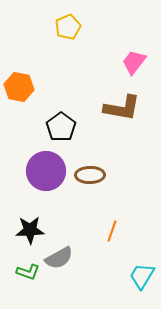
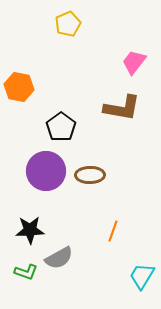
yellow pentagon: moved 3 px up
orange line: moved 1 px right
green L-shape: moved 2 px left
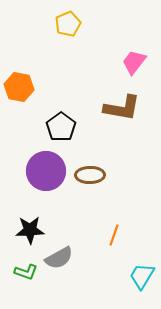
orange line: moved 1 px right, 4 px down
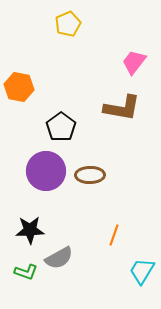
cyan trapezoid: moved 5 px up
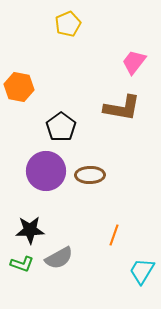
green L-shape: moved 4 px left, 8 px up
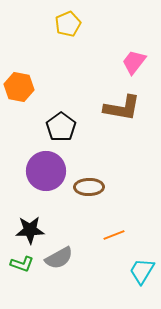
brown ellipse: moved 1 px left, 12 px down
orange line: rotated 50 degrees clockwise
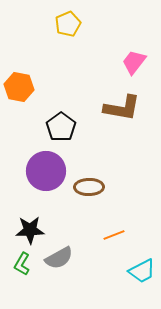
green L-shape: rotated 100 degrees clockwise
cyan trapezoid: rotated 148 degrees counterclockwise
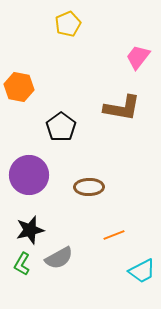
pink trapezoid: moved 4 px right, 5 px up
purple circle: moved 17 px left, 4 px down
black star: rotated 12 degrees counterclockwise
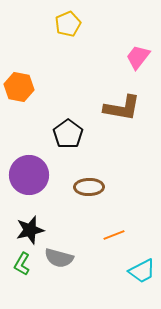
black pentagon: moved 7 px right, 7 px down
gray semicircle: rotated 44 degrees clockwise
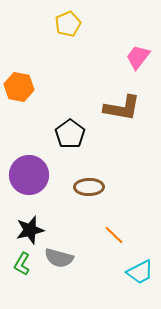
black pentagon: moved 2 px right
orange line: rotated 65 degrees clockwise
cyan trapezoid: moved 2 px left, 1 px down
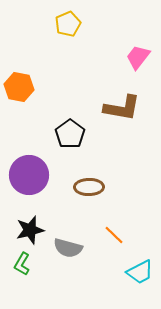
gray semicircle: moved 9 px right, 10 px up
